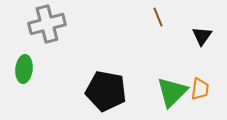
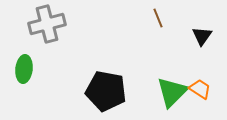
brown line: moved 1 px down
orange trapezoid: rotated 65 degrees counterclockwise
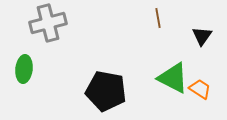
brown line: rotated 12 degrees clockwise
gray cross: moved 1 px right, 1 px up
green triangle: moved 1 px right, 14 px up; rotated 48 degrees counterclockwise
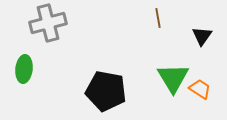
green triangle: rotated 32 degrees clockwise
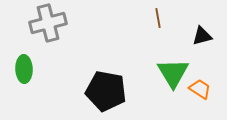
black triangle: rotated 40 degrees clockwise
green ellipse: rotated 8 degrees counterclockwise
green triangle: moved 5 px up
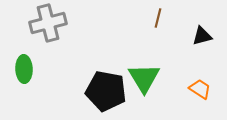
brown line: rotated 24 degrees clockwise
green triangle: moved 29 px left, 5 px down
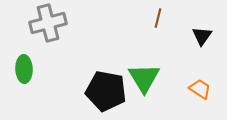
black triangle: rotated 40 degrees counterclockwise
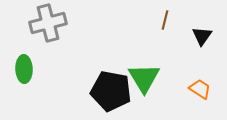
brown line: moved 7 px right, 2 px down
black pentagon: moved 5 px right
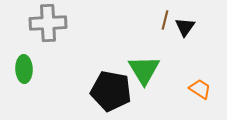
gray cross: rotated 12 degrees clockwise
black triangle: moved 17 px left, 9 px up
green triangle: moved 8 px up
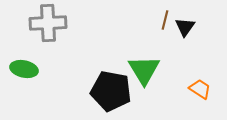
green ellipse: rotated 76 degrees counterclockwise
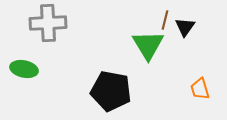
green triangle: moved 4 px right, 25 px up
orange trapezoid: rotated 140 degrees counterclockwise
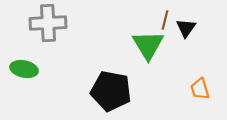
black triangle: moved 1 px right, 1 px down
